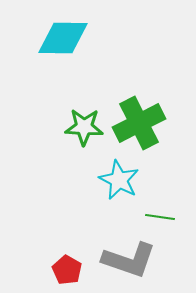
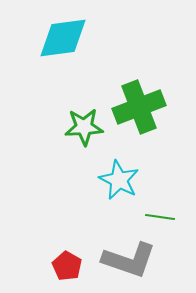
cyan diamond: rotated 8 degrees counterclockwise
green cross: moved 16 px up; rotated 6 degrees clockwise
green star: rotated 6 degrees counterclockwise
red pentagon: moved 4 px up
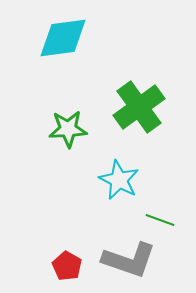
green cross: rotated 15 degrees counterclockwise
green star: moved 16 px left, 2 px down
green line: moved 3 px down; rotated 12 degrees clockwise
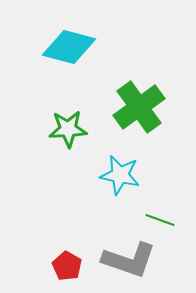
cyan diamond: moved 6 px right, 9 px down; rotated 22 degrees clockwise
cyan star: moved 1 px right, 5 px up; rotated 15 degrees counterclockwise
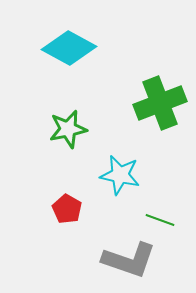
cyan diamond: moved 1 px down; rotated 14 degrees clockwise
green cross: moved 21 px right, 4 px up; rotated 15 degrees clockwise
green star: rotated 9 degrees counterclockwise
red pentagon: moved 57 px up
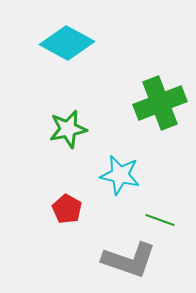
cyan diamond: moved 2 px left, 5 px up
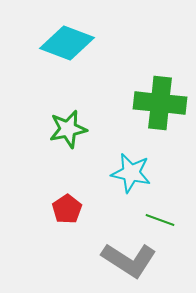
cyan diamond: rotated 8 degrees counterclockwise
green cross: rotated 27 degrees clockwise
cyan star: moved 11 px right, 2 px up
red pentagon: rotated 8 degrees clockwise
gray L-shape: rotated 14 degrees clockwise
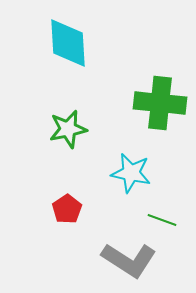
cyan diamond: moved 1 px right; rotated 66 degrees clockwise
green line: moved 2 px right
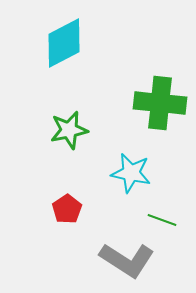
cyan diamond: moved 4 px left; rotated 66 degrees clockwise
green star: moved 1 px right, 1 px down
gray L-shape: moved 2 px left
